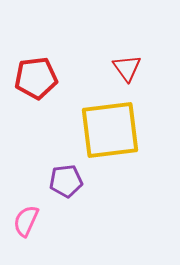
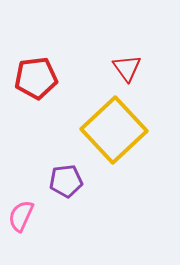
yellow square: moved 4 px right; rotated 36 degrees counterclockwise
pink semicircle: moved 5 px left, 5 px up
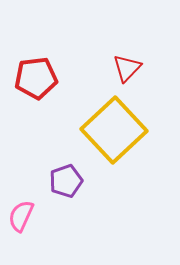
red triangle: rotated 20 degrees clockwise
purple pentagon: rotated 12 degrees counterclockwise
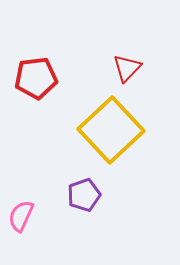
yellow square: moved 3 px left
purple pentagon: moved 18 px right, 14 px down
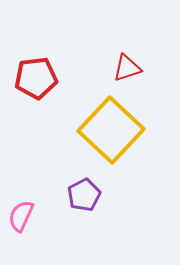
red triangle: rotated 28 degrees clockwise
yellow square: rotated 4 degrees counterclockwise
purple pentagon: rotated 8 degrees counterclockwise
